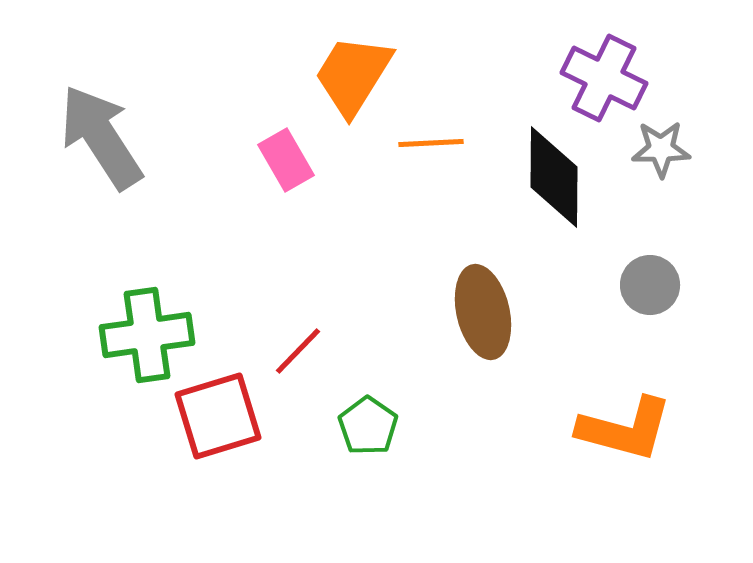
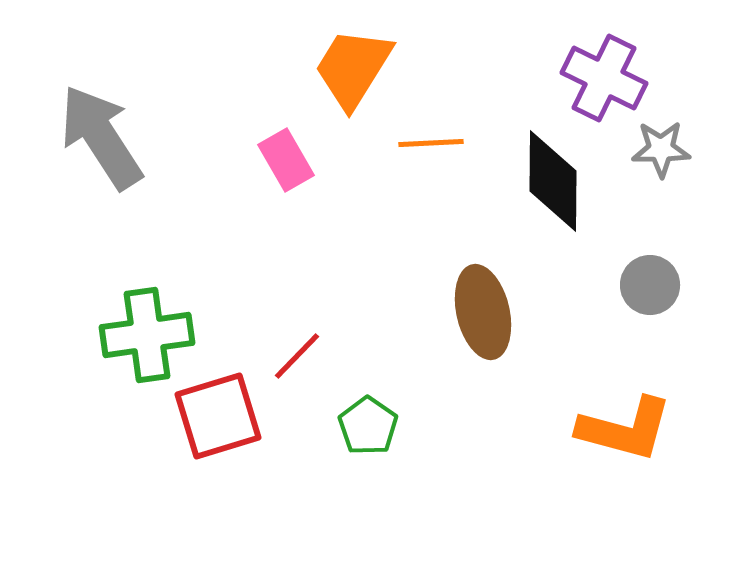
orange trapezoid: moved 7 px up
black diamond: moved 1 px left, 4 px down
red line: moved 1 px left, 5 px down
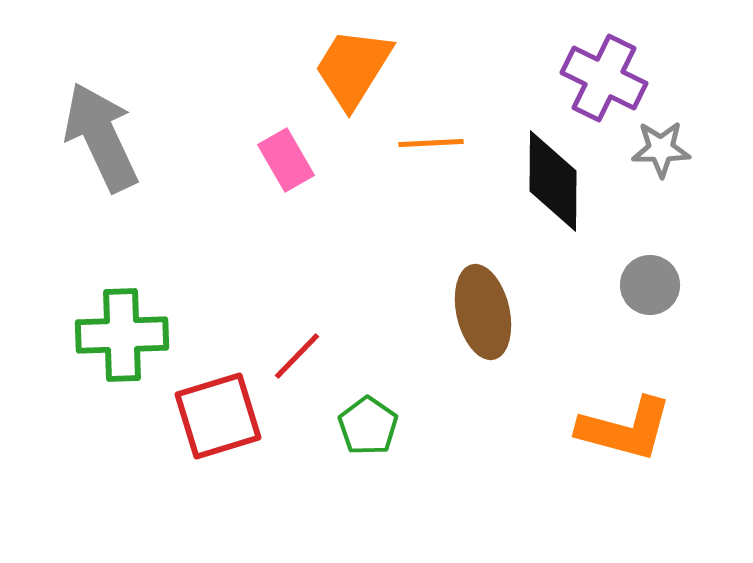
gray arrow: rotated 8 degrees clockwise
green cross: moved 25 px left; rotated 6 degrees clockwise
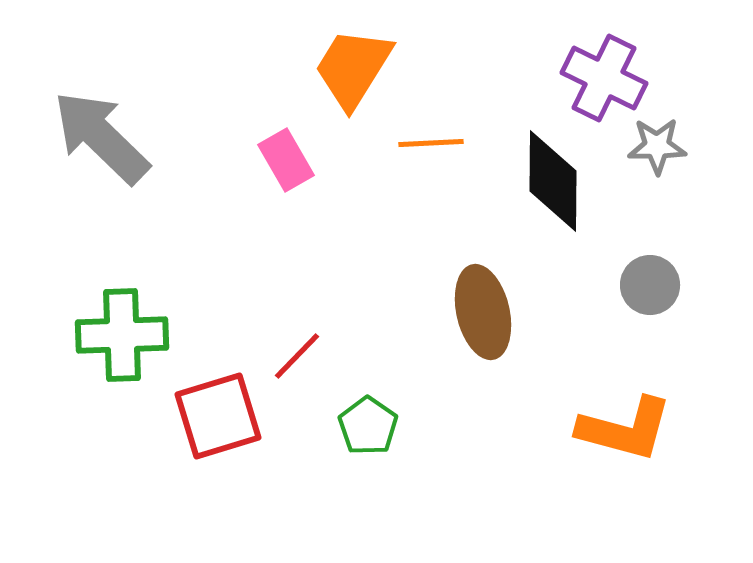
gray arrow: rotated 21 degrees counterclockwise
gray star: moved 4 px left, 3 px up
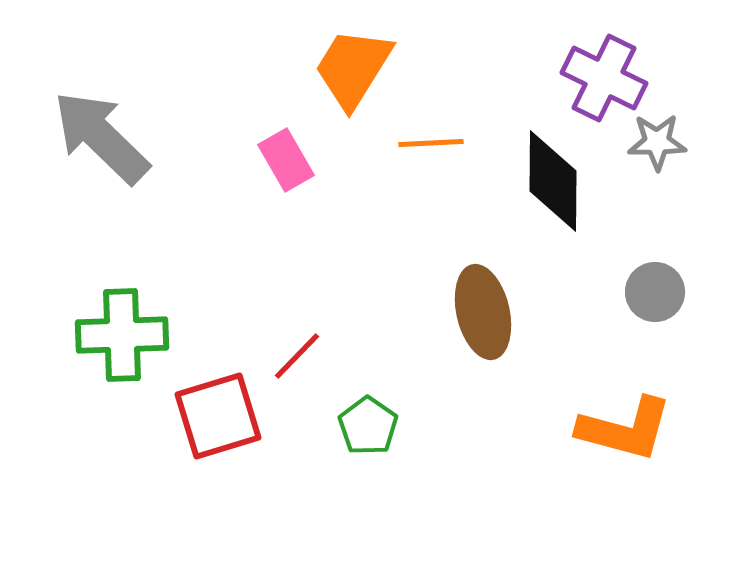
gray star: moved 4 px up
gray circle: moved 5 px right, 7 px down
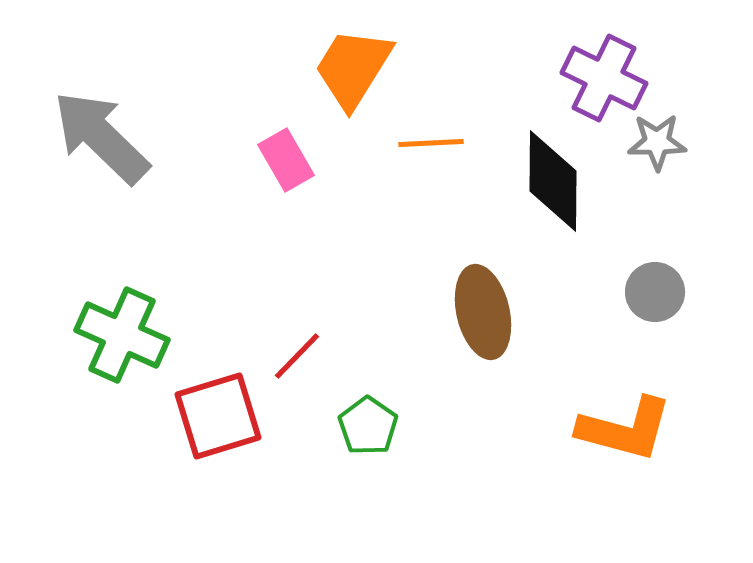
green cross: rotated 26 degrees clockwise
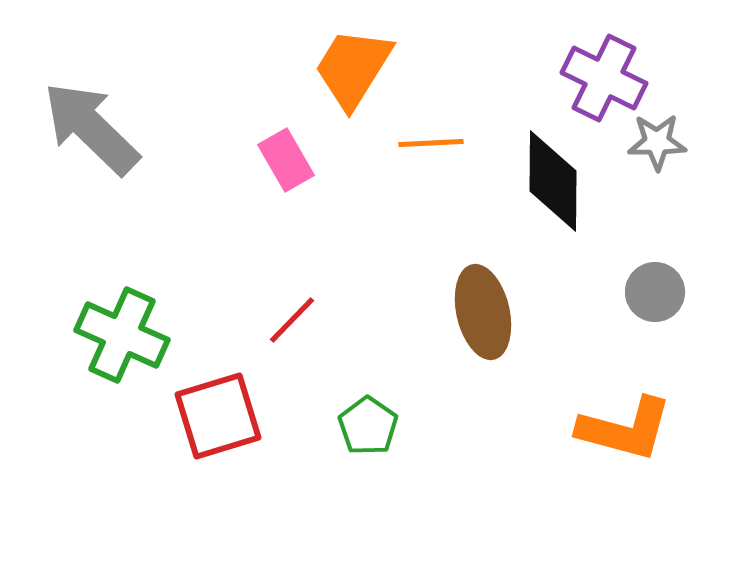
gray arrow: moved 10 px left, 9 px up
red line: moved 5 px left, 36 px up
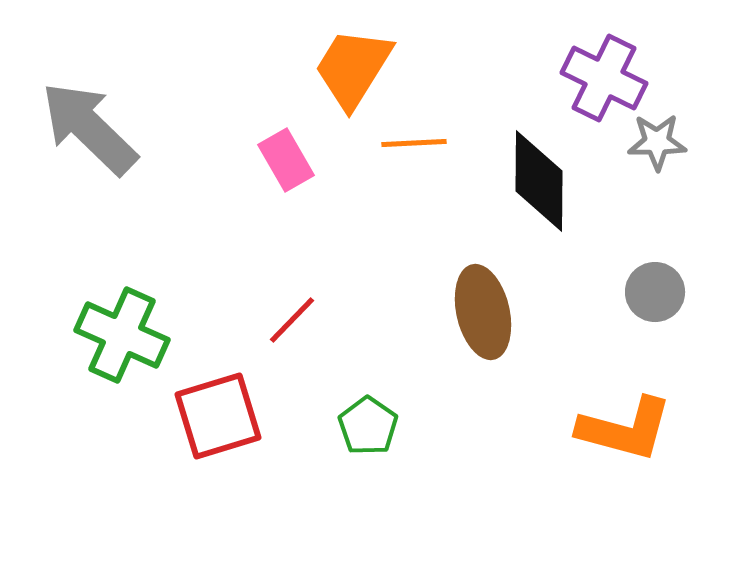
gray arrow: moved 2 px left
orange line: moved 17 px left
black diamond: moved 14 px left
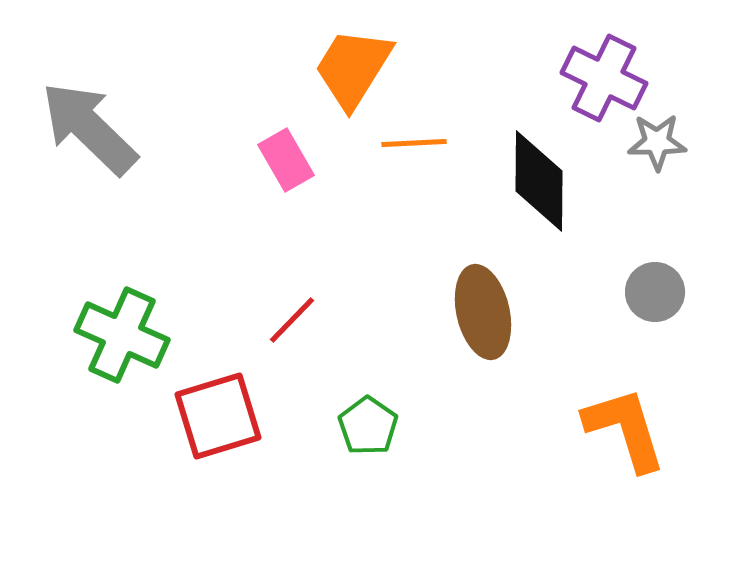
orange L-shape: rotated 122 degrees counterclockwise
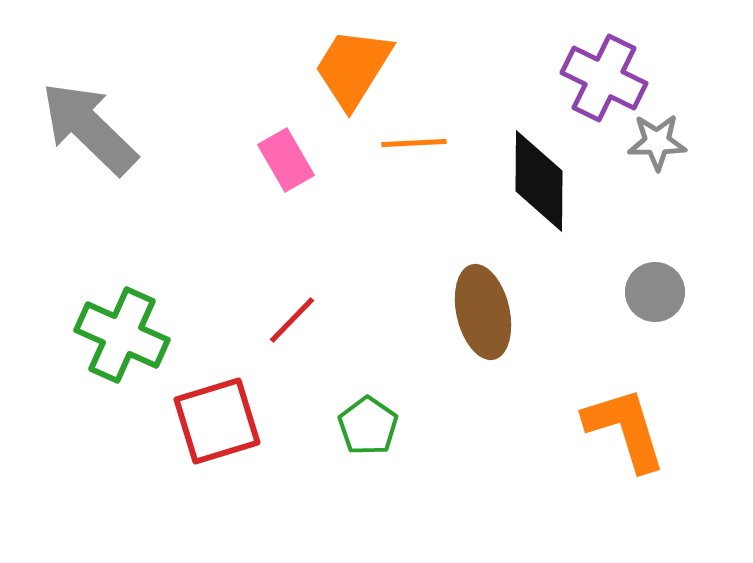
red square: moved 1 px left, 5 px down
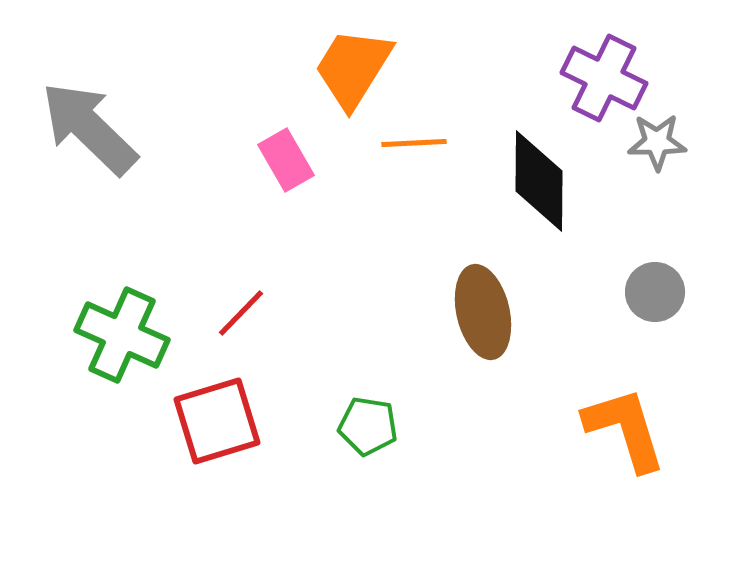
red line: moved 51 px left, 7 px up
green pentagon: rotated 26 degrees counterclockwise
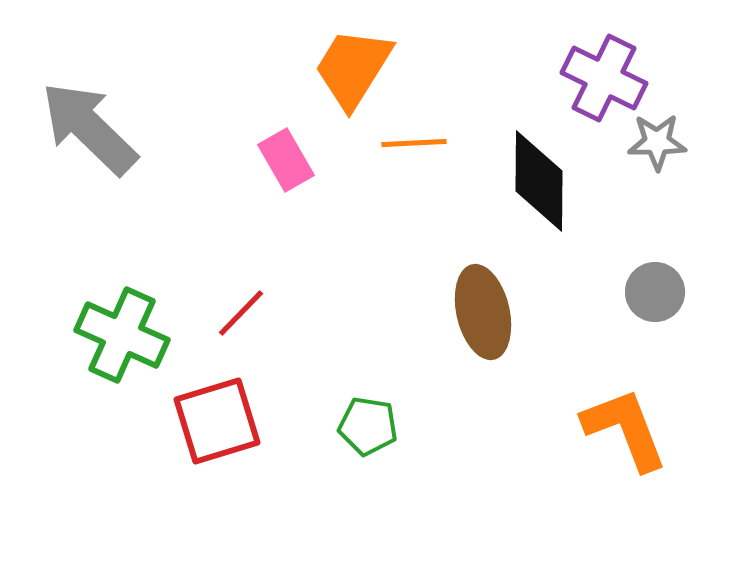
orange L-shape: rotated 4 degrees counterclockwise
